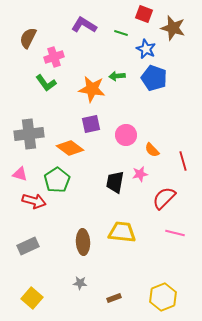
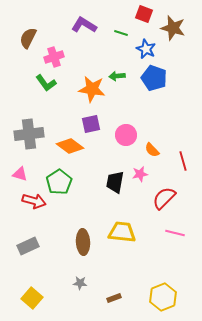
orange diamond: moved 2 px up
green pentagon: moved 2 px right, 2 px down
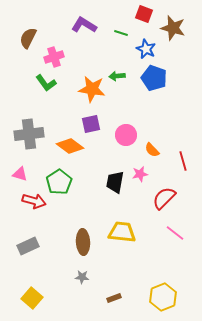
pink line: rotated 24 degrees clockwise
gray star: moved 2 px right, 6 px up
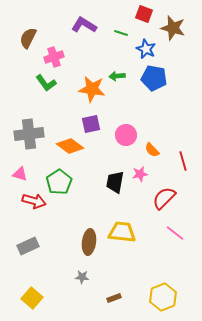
blue pentagon: rotated 10 degrees counterclockwise
brown ellipse: moved 6 px right; rotated 10 degrees clockwise
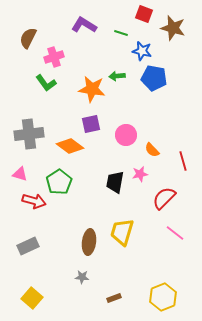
blue star: moved 4 px left, 2 px down; rotated 12 degrees counterclockwise
yellow trapezoid: rotated 80 degrees counterclockwise
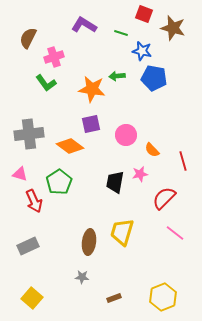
red arrow: rotated 50 degrees clockwise
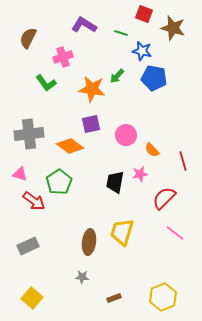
pink cross: moved 9 px right
green arrow: rotated 42 degrees counterclockwise
red arrow: rotated 30 degrees counterclockwise
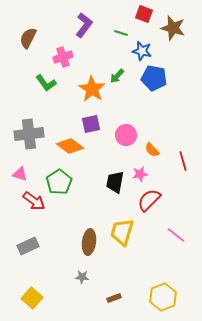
purple L-shape: rotated 95 degrees clockwise
orange star: rotated 24 degrees clockwise
red semicircle: moved 15 px left, 2 px down
pink line: moved 1 px right, 2 px down
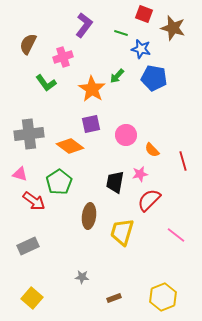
brown semicircle: moved 6 px down
blue star: moved 1 px left, 2 px up
brown ellipse: moved 26 px up
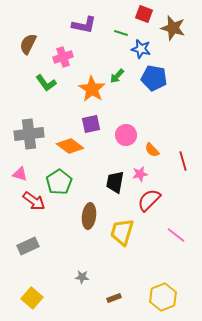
purple L-shape: rotated 65 degrees clockwise
